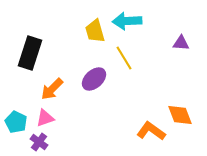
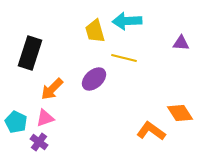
yellow line: rotated 45 degrees counterclockwise
orange diamond: moved 2 px up; rotated 12 degrees counterclockwise
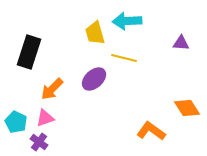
yellow trapezoid: moved 2 px down
black rectangle: moved 1 px left, 1 px up
orange diamond: moved 7 px right, 5 px up
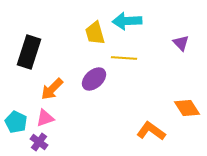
purple triangle: rotated 42 degrees clockwise
yellow line: rotated 10 degrees counterclockwise
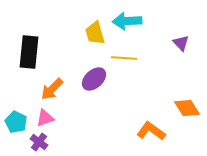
black rectangle: rotated 12 degrees counterclockwise
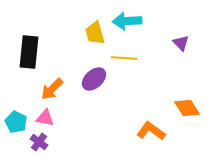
pink triangle: rotated 30 degrees clockwise
